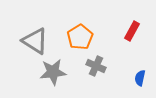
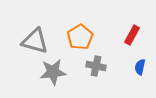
red rectangle: moved 4 px down
gray triangle: rotated 16 degrees counterclockwise
gray cross: rotated 12 degrees counterclockwise
blue semicircle: moved 11 px up
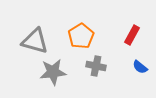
orange pentagon: moved 1 px right, 1 px up
blue semicircle: rotated 63 degrees counterclockwise
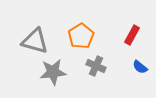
gray cross: rotated 12 degrees clockwise
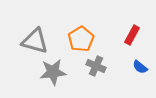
orange pentagon: moved 3 px down
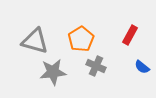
red rectangle: moved 2 px left
blue semicircle: moved 2 px right
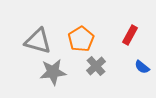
gray triangle: moved 3 px right
gray cross: rotated 24 degrees clockwise
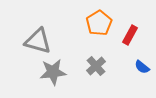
orange pentagon: moved 18 px right, 16 px up
